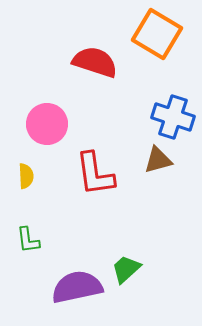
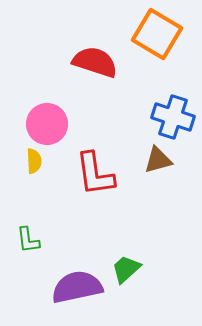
yellow semicircle: moved 8 px right, 15 px up
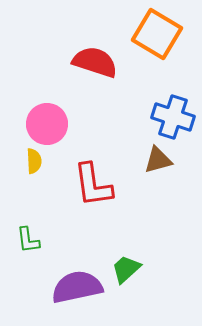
red L-shape: moved 2 px left, 11 px down
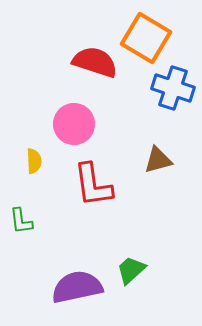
orange square: moved 11 px left, 4 px down
blue cross: moved 29 px up
pink circle: moved 27 px right
green L-shape: moved 7 px left, 19 px up
green trapezoid: moved 5 px right, 1 px down
